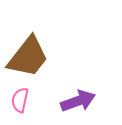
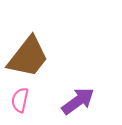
purple arrow: rotated 16 degrees counterclockwise
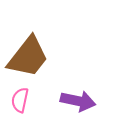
purple arrow: rotated 48 degrees clockwise
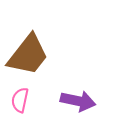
brown trapezoid: moved 2 px up
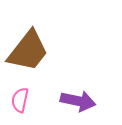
brown trapezoid: moved 4 px up
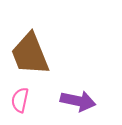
brown trapezoid: moved 2 px right, 3 px down; rotated 120 degrees clockwise
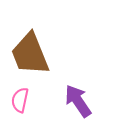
purple arrow: rotated 136 degrees counterclockwise
